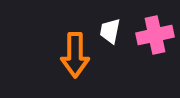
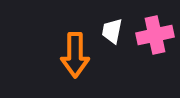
white trapezoid: moved 2 px right
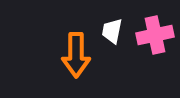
orange arrow: moved 1 px right
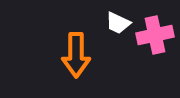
white trapezoid: moved 6 px right, 8 px up; rotated 76 degrees counterclockwise
